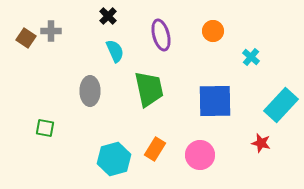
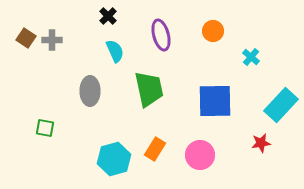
gray cross: moved 1 px right, 9 px down
red star: rotated 24 degrees counterclockwise
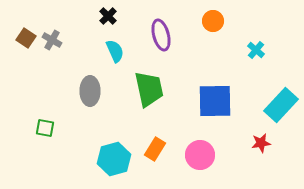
orange circle: moved 10 px up
gray cross: rotated 30 degrees clockwise
cyan cross: moved 5 px right, 7 px up
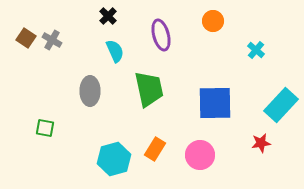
blue square: moved 2 px down
